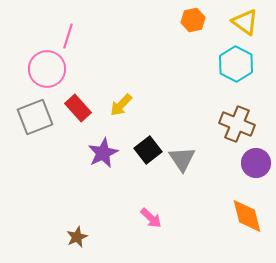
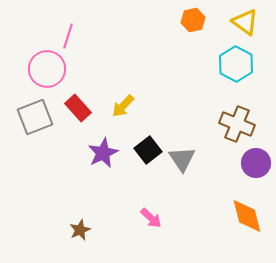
yellow arrow: moved 2 px right, 1 px down
brown star: moved 3 px right, 7 px up
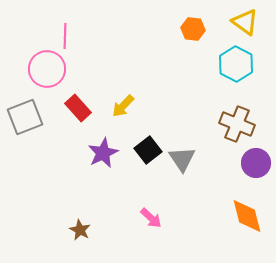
orange hexagon: moved 9 px down; rotated 20 degrees clockwise
pink line: moved 3 px left; rotated 15 degrees counterclockwise
gray square: moved 10 px left
brown star: rotated 20 degrees counterclockwise
